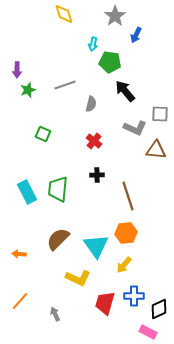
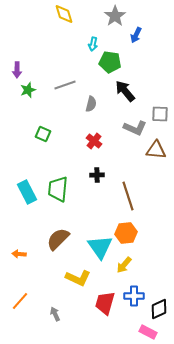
cyan triangle: moved 4 px right, 1 px down
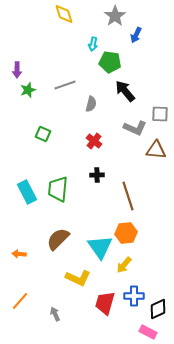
black diamond: moved 1 px left
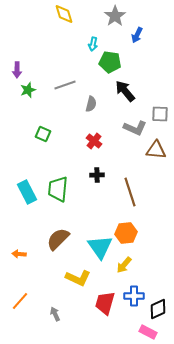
blue arrow: moved 1 px right
brown line: moved 2 px right, 4 px up
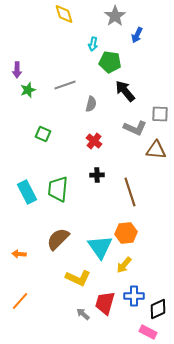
gray arrow: moved 28 px right; rotated 24 degrees counterclockwise
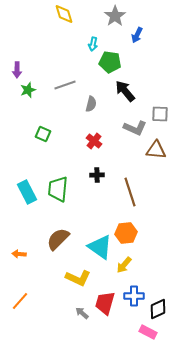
cyan triangle: rotated 20 degrees counterclockwise
gray arrow: moved 1 px left, 1 px up
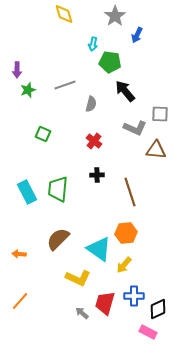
cyan triangle: moved 1 px left, 2 px down
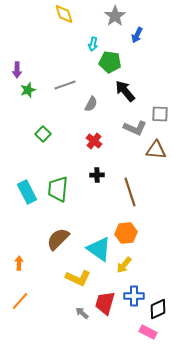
gray semicircle: rotated 14 degrees clockwise
green square: rotated 21 degrees clockwise
orange arrow: moved 9 px down; rotated 88 degrees clockwise
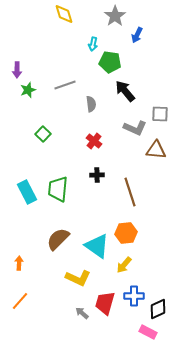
gray semicircle: rotated 35 degrees counterclockwise
cyan triangle: moved 2 px left, 3 px up
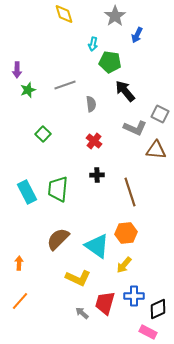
gray square: rotated 24 degrees clockwise
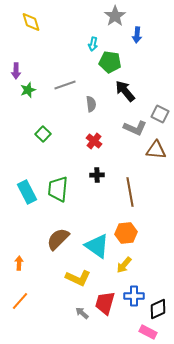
yellow diamond: moved 33 px left, 8 px down
blue arrow: rotated 21 degrees counterclockwise
purple arrow: moved 1 px left, 1 px down
brown line: rotated 8 degrees clockwise
